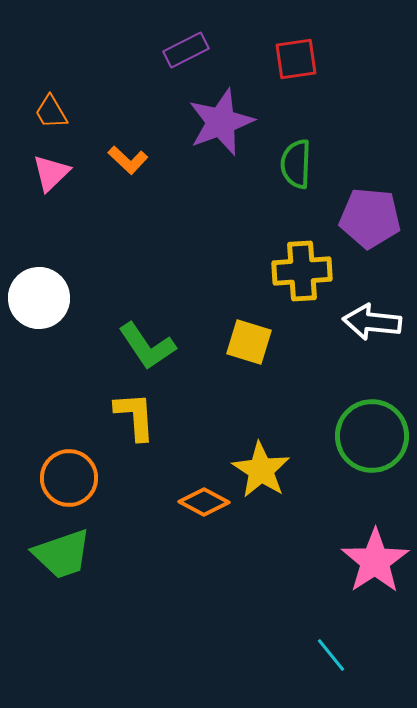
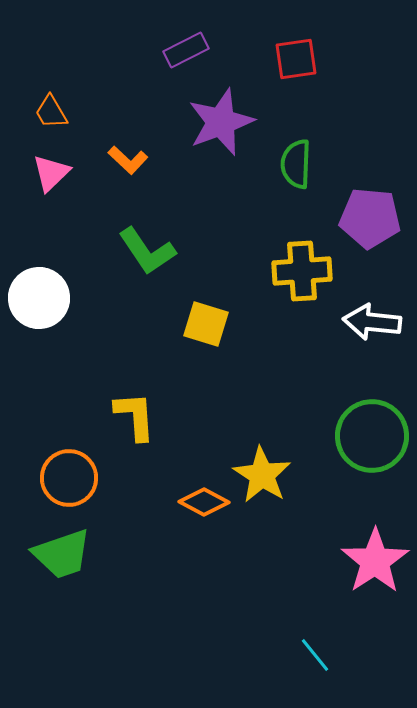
yellow square: moved 43 px left, 18 px up
green L-shape: moved 95 px up
yellow star: moved 1 px right, 5 px down
cyan line: moved 16 px left
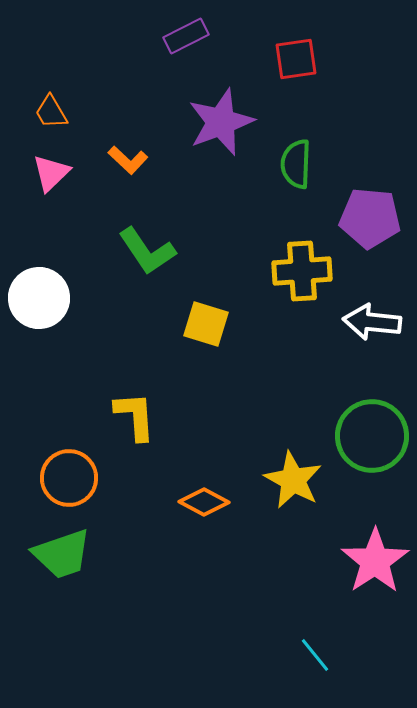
purple rectangle: moved 14 px up
yellow star: moved 31 px right, 5 px down; rotated 4 degrees counterclockwise
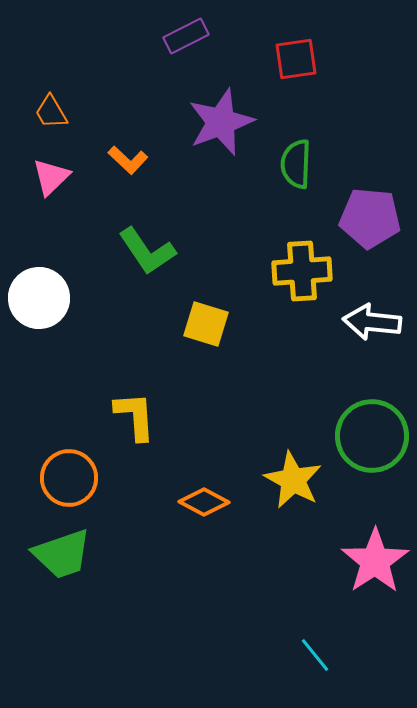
pink triangle: moved 4 px down
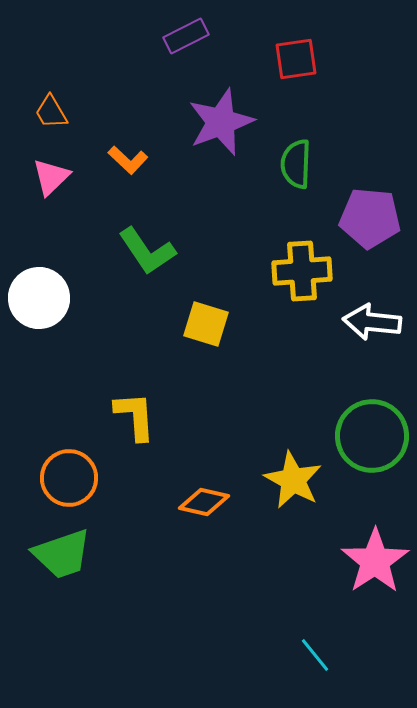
orange diamond: rotated 15 degrees counterclockwise
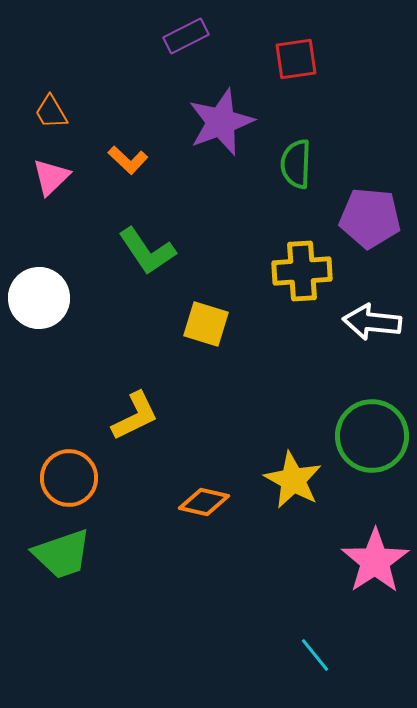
yellow L-shape: rotated 68 degrees clockwise
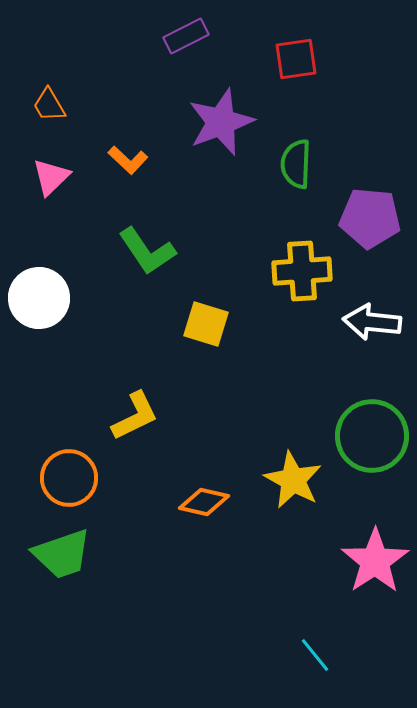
orange trapezoid: moved 2 px left, 7 px up
